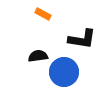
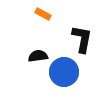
black L-shape: rotated 88 degrees counterclockwise
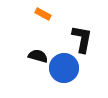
black semicircle: rotated 24 degrees clockwise
blue circle: moved 4 px up
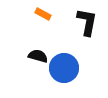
black L-shape: moved 5 px right, 17 px up
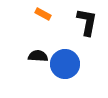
black semicircle: rotated 12 degrees counterclockwise
blue circle: moved 1 px right, 4 px up
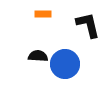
orange rectangle: rotated 28 degrees counterclockwise
black L-shape: moved 1 px right, 3 px down; rotated 24 degrees counterclockwise
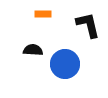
black semicircle: moved 5 px left, 6 px up
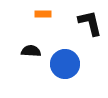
black L-shape: moved 2 px right, 2 px up
black semicircle: moved 2 px left, 1 px down
